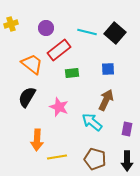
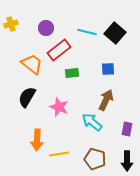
yellow line: moved 2 px right, 3 px up
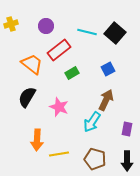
purple circle: moved 2 px up
blue square: rotated 24 degrees counterclockwise
green rectangle: rotated 24 degrees counterclockwise
cyan arrow: rotated 95 degrees counterclockwise
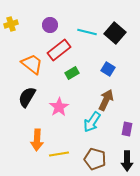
purple circle: moved 4 px right, 1 px up
blue square: rotated 32 degrees counterclockwise
pink star: rotated 18 degrees clockwise
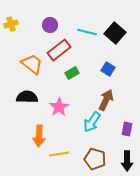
black semicircle: rotated 60 degrees clockwise
orange arrow: moved 2 px right, 4 px up
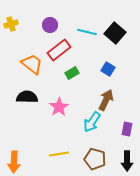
orange arrow: moved 25 px left, 26 px down
